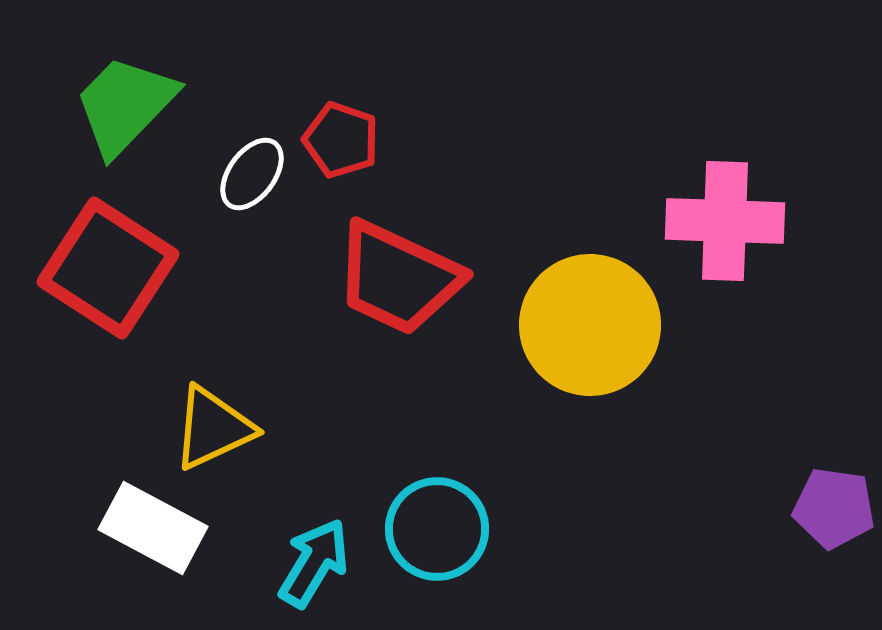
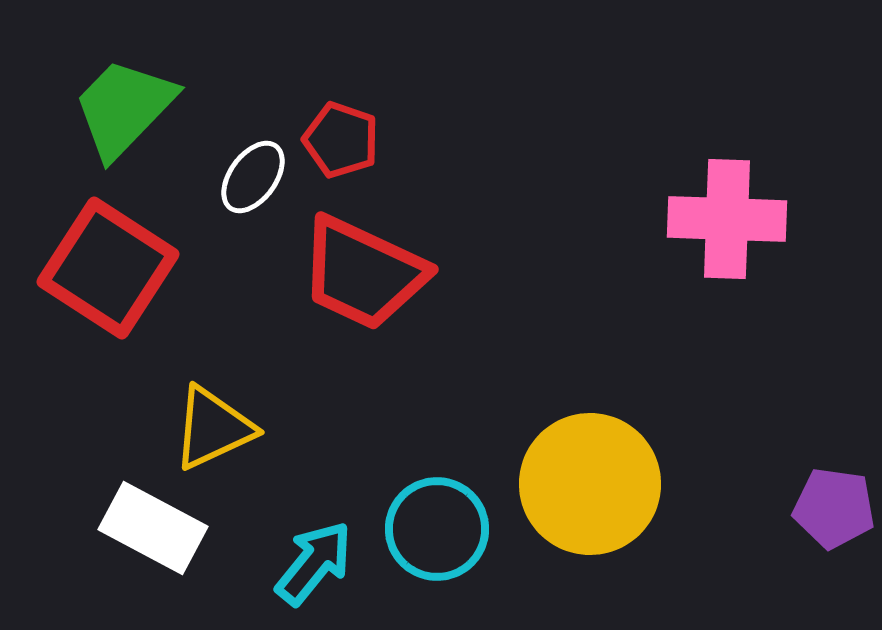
green trapezoid: moved 1 px left, 3 px down
white ellipse: moved 1 px right, 3 px down
pink cross: moved 2 px right, 2 px up
red trapezoid: moved 35 px left, 5 px up
yellow circle: moved 159 px down
cyan arrow: rotated 8 degrees clockwise
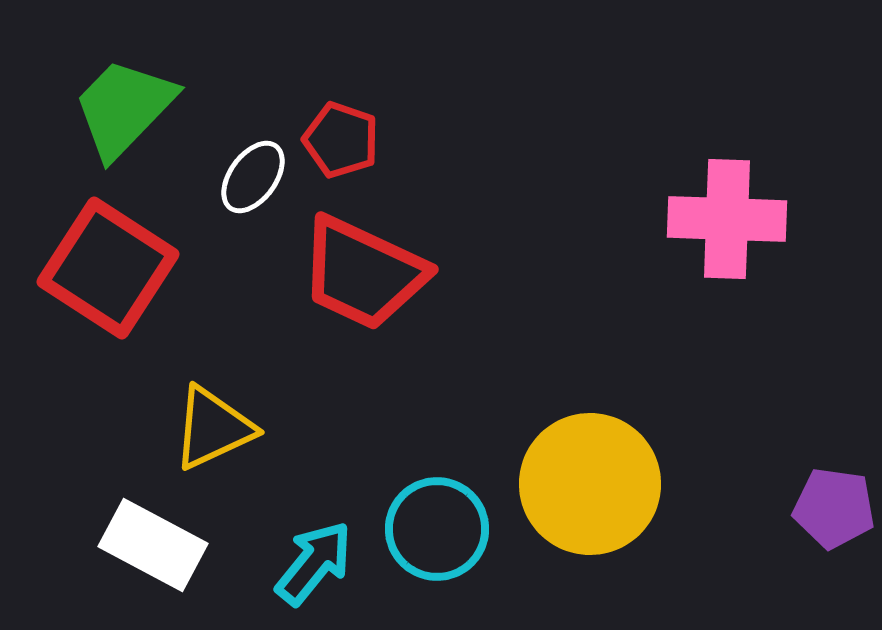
white rectangle: moved 17 px down
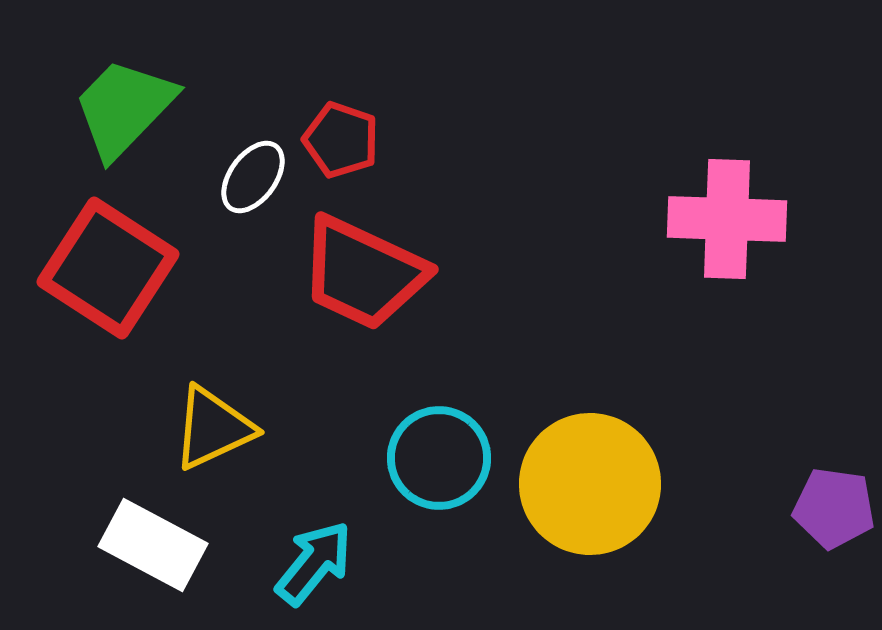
cyan circle: moved 2 px right, 71 px up
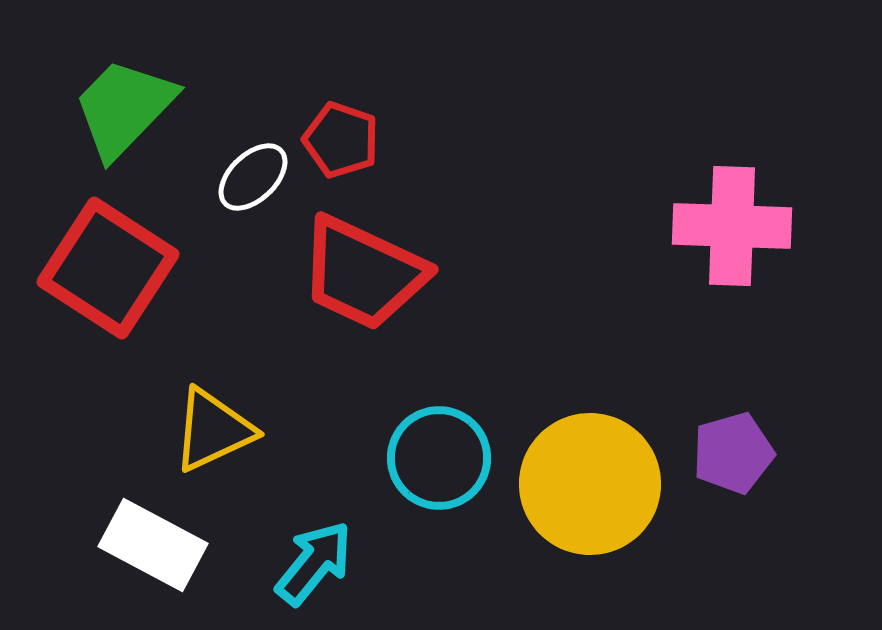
white ellipse: rotated 10 degrees clockwise
pink cross: moved 5 px right, 7 px down
yellow triangle: moved 2 px down
purple pentagon: moved 101 px left, 55 px up; rotated 24 degrees counterclockwise
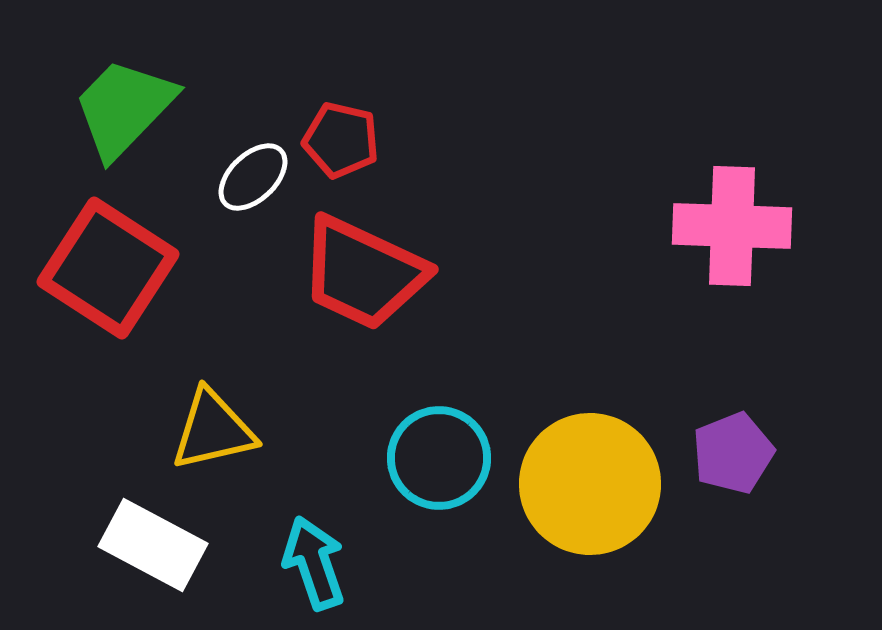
red pentagon: rotated 6 degrees counterclockwise
yellow triangle: rotated 12 degrees clockwise
purple pentagon: rotated 6 degrees counterclockwise
cyan arrow: rotated 58 degrees counterclockwise
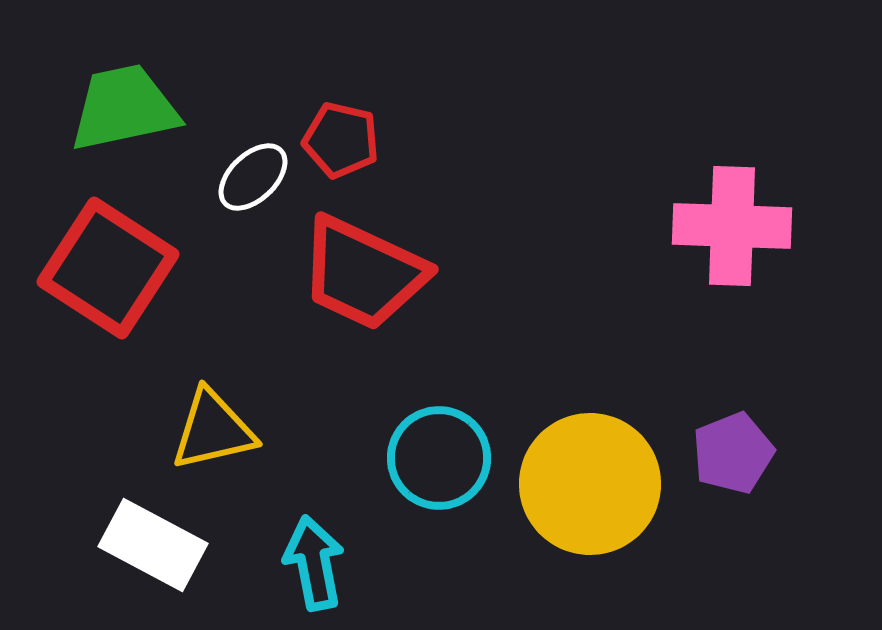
green trapezoid: rotated 34 degrees clockwise
cyan arrow: rotated 8 degrees clockwise
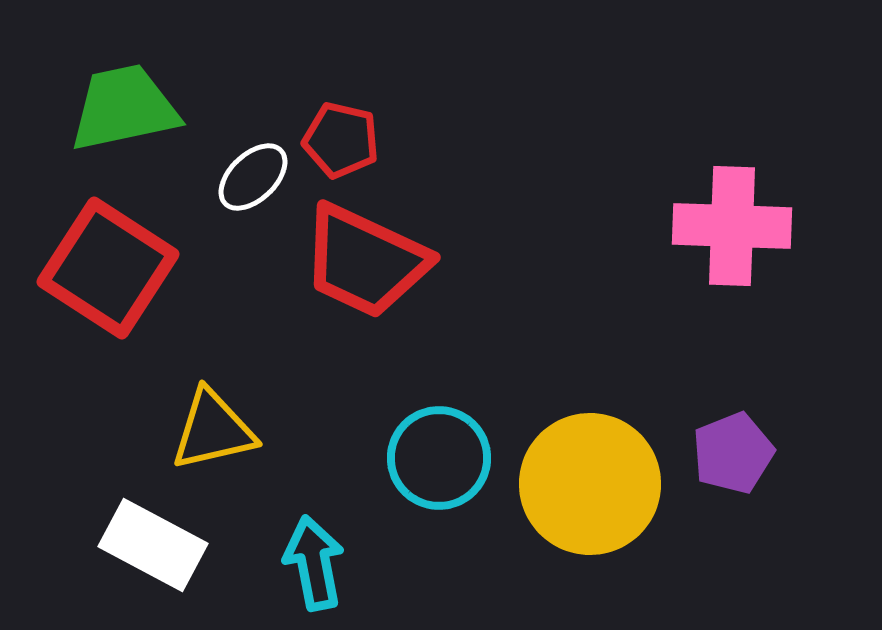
red trapezoid: moved 2 px right, 12 px up
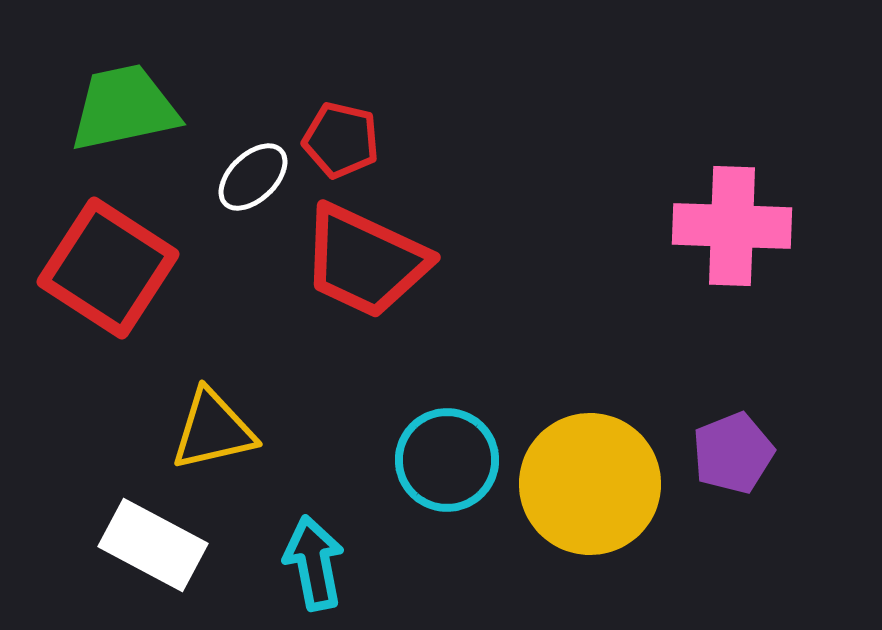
cyan circle: moved 8 px right, 2 px down
